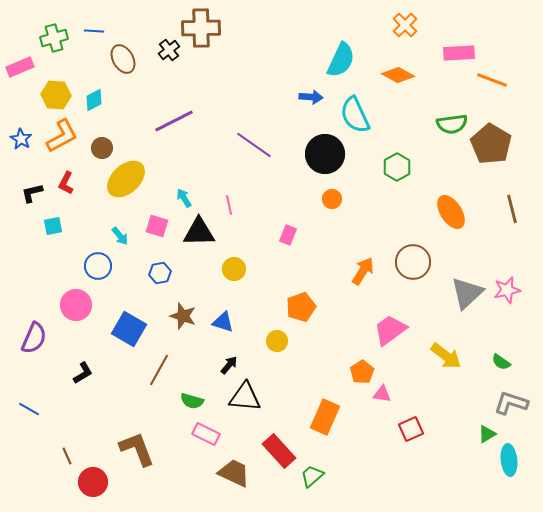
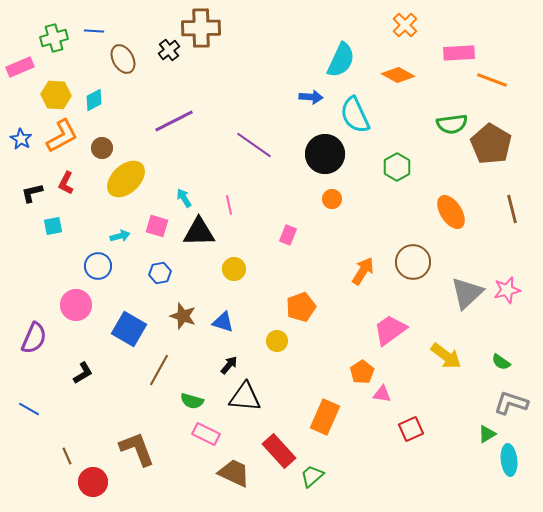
cyan arrow at (120, 236): rotated 66 degrees counterclockwise
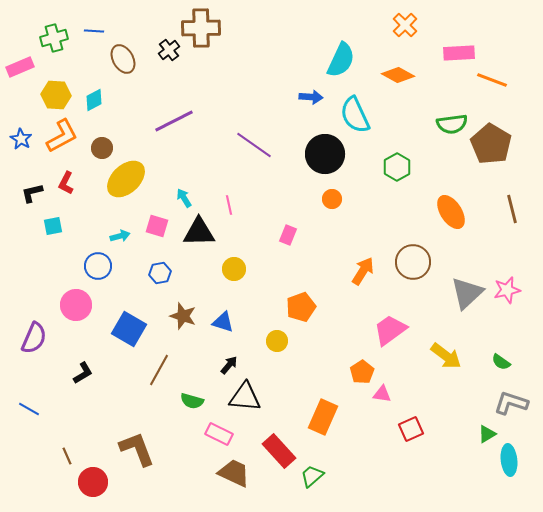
orange rectangle at (325, 417): moved 2 px left
pink rectangle at (206, 434): moved 13 px right
